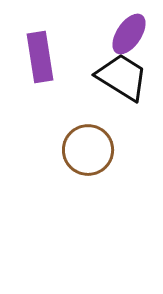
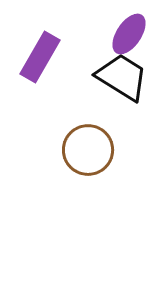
purple rectangle: rotated 39 degrees clockwise
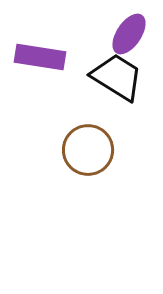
purple rectangle: rotated 69 degrees clockwise
black trapezoid: moved 5 px left
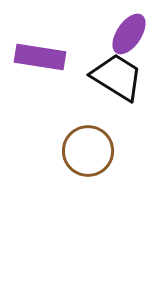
brown circle: moved 1 px down
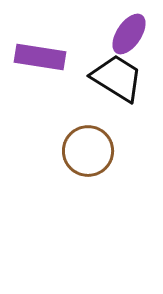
black trapezoid: moved 1 px down
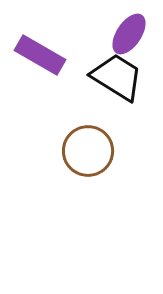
purple rectangle: moved 2 px up; rotated 21 degrees clockwise
black trapezoid: moved 1 px up
